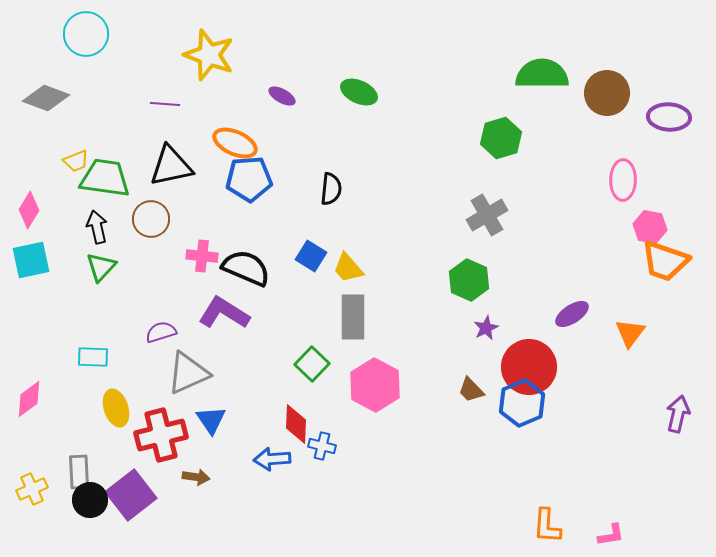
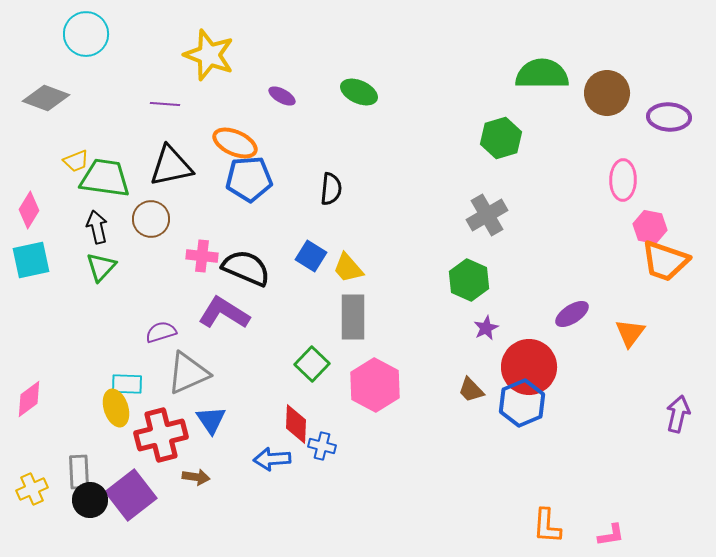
cyan rectangle at (93, 357): moved 34 px right, 27 px down
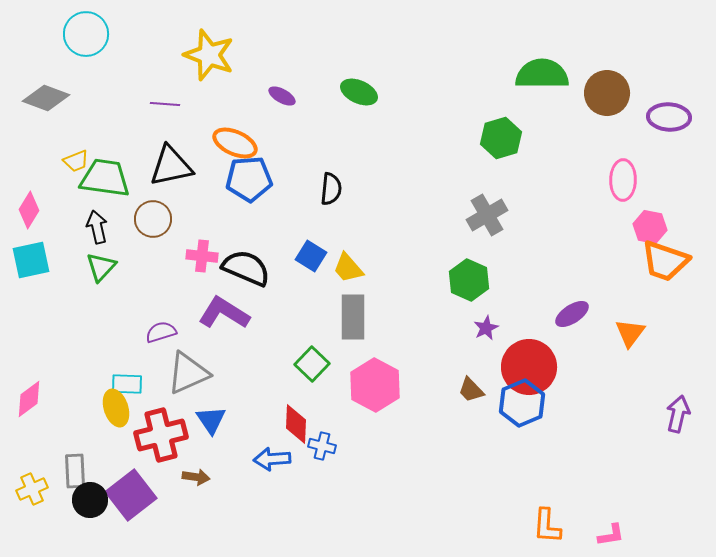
brown circle at (151, 219): moved 2 px right
gray rectangle at (79, 472): moved 4 px left, 1 px up
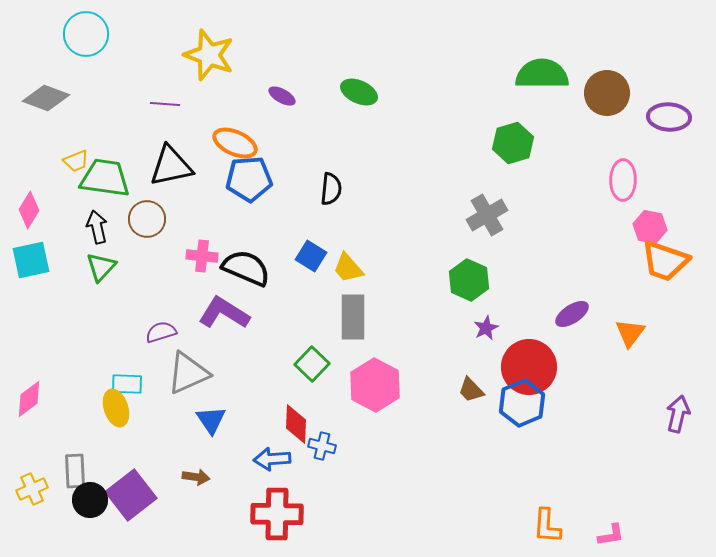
green hexagon at (501, 138): moved 12 px right, 5 px down
brown circle at (153, 219): moved 6 px left
red cross at (161, 435): moved 116 px right, 79 px down; rotated 15 degrees clockwise
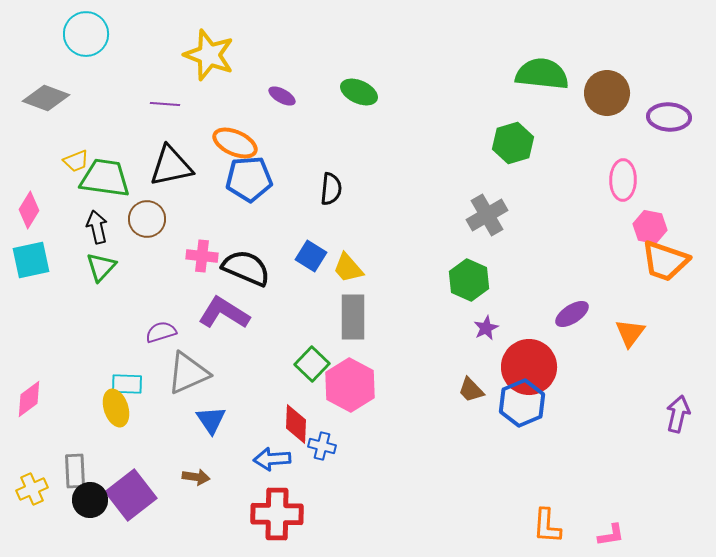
green semicircle at (542, 74): rotated 6 degrees clockwise
pink hexagon at (375, 385): moved 25 px left
